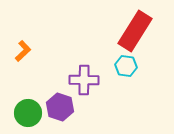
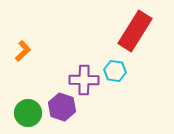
cyan hexagon: moved 11 px left, 5 px down
purple hexagon: moved 2 px right
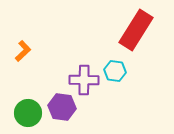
red rectangle: moved 1 px right, 1 px up
purple hexagon: rotated 12 degrees counterclockwise
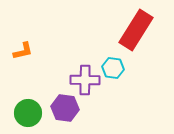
orange L-shape: rotated 30 degrees clockwise
cyan hexagon: moved 2 px left, 3 px up
purple cross: moved 1 px right
purple hexagon: moved 3 px right, 1 px down
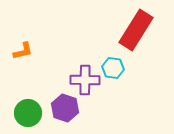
purple hexagon: rotated 12 degrees clockwise
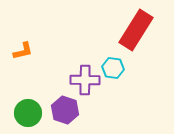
purple hexagon: moved 2 px down
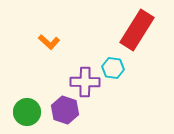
red rectangle: moved 1 px right
orange L-shape: moved 26 px right, 9 px up; rotated 55 degrees clockwise
purple cross: moved 2 px down
green circle: moved 1 px left, 1 px up
